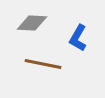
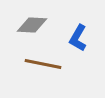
gray diamond: moved 2 px down
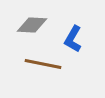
blue L-shape: moved 5 px left, 1 px down
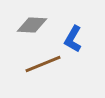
brown line: rotated 33 degrees counterclockwise
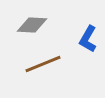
blue L-shape: moved 15 px right
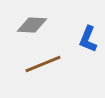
blue L-shape: rotated 8 degrees counterclockwise
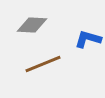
blue L-shape: rotated 84 degrees clockwise
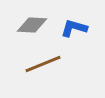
blue L-shape: moved 14 px left, 11 px up
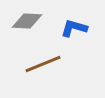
gray diamond: moved 5 px left, 4 px up
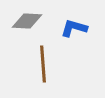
brown line: rotated 72 degrees counterclockwise
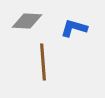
brown line: moved 2 px up
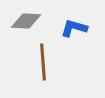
gray diamond: moved 1 px left
